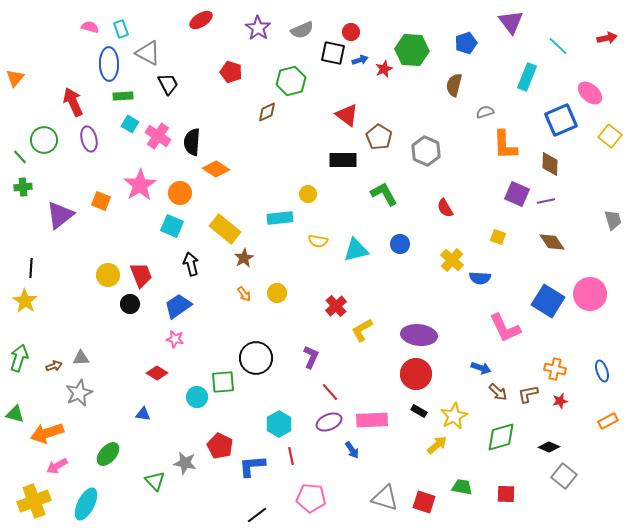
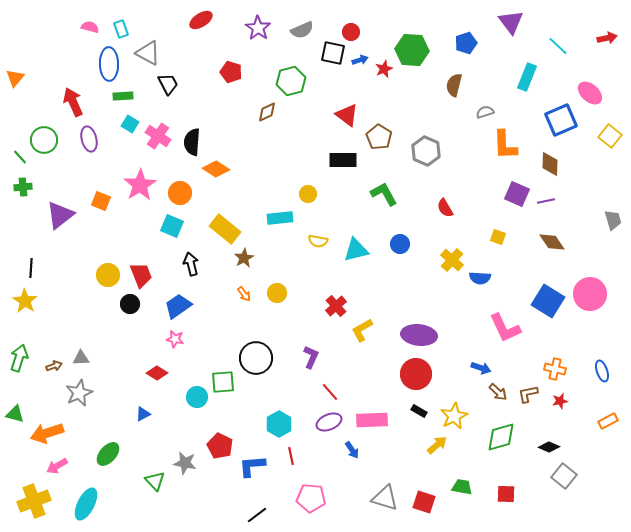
blue triangle at (143, 414): rotated 35 degrees counterclockwise
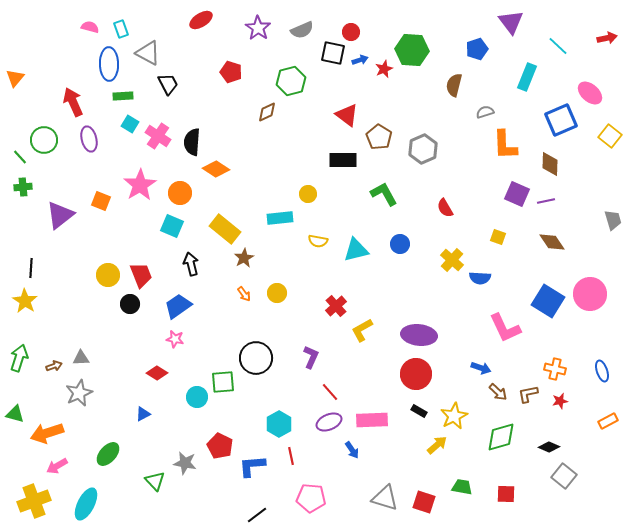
blue pentagon at (466, 43): moved 11 px right, 6 px down
gray hexagon at (426, 151): moved 3 px left, 2 px up; rotated 12 degrees clockwise
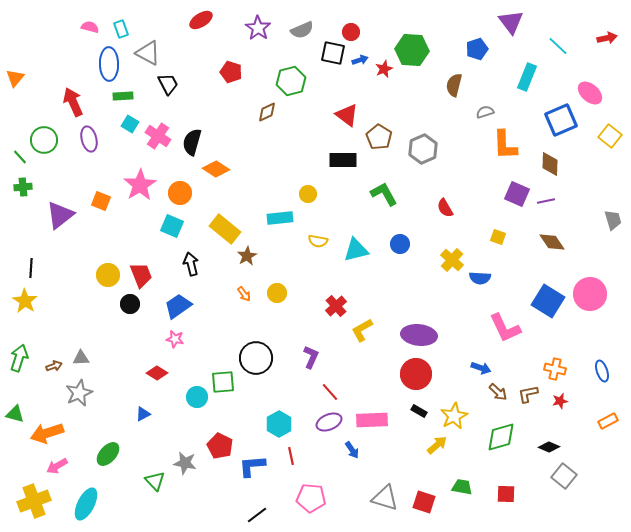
black semicircle at (192, 142): rotated 12 degrees clockwise
brown star at (244, 258): moved 3 px right, 2 px up
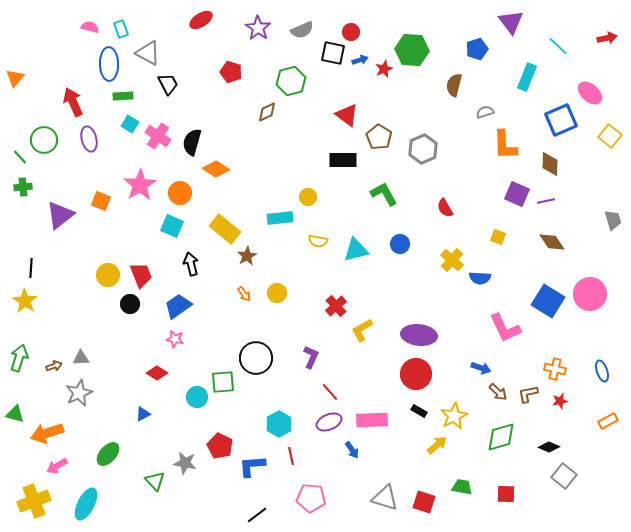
yellow circle at (308, 194): moved 3 px down
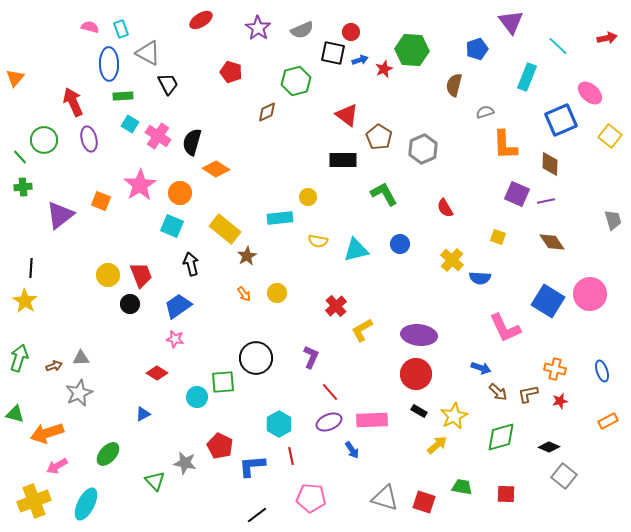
green hexagon at (291, 81): moved 5 px right
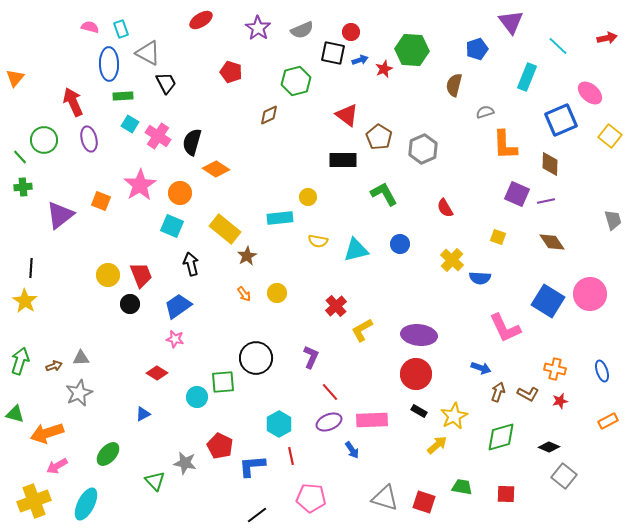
black trapezoid at (168, 84): moved 2 px left, 1 px up
brown diamond at (267, 112): moved 2 px right, 3 px down
green arrow at (19, 358): moved 1 px right, 3 px down
brown arrow at (498, 392): rotated 114 degrees counterclockwise
brown L-shape at (528, 394): rotated 140 degrees counterclockwise
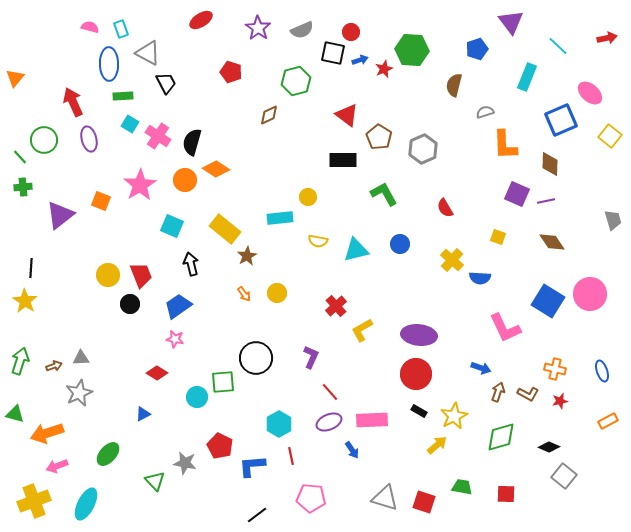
orange circle at (180, 193): moved 5 px right, 13 px up
pink arrow at (57, 466): rotated 10 degrees clockwise
